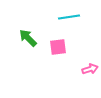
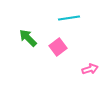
cyan line: moved 1 px down
pink square: rotated 30 degrees counterclockwise
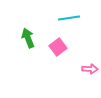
green arrow: rotated 24 degrees clockwise
pink arrow: rotated 21 degrees clockwise
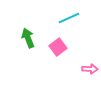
cyan line: rotated 15 degrees counterclockwise
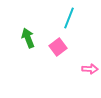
cyan line: rotated 45 degrees counterclockwise
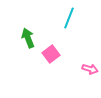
pink square: moved 7 px left, 7 px down
pink arrow: rotated 14 degrees clockwise
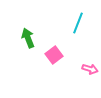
cyan line: moved 9 px right, 5 px down
pink square: moved 3 px right, 1 px down
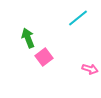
cyan line: moved 5 px up; rotated 30 degrees clockwise
pink square: moved 10 px left, 2 px down
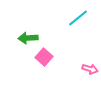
green arrow: rotated 72 degrees counterclockwise
pink square: rotated 12 degrees counterclockwise
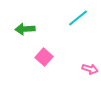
green arrow: moved 3 px left, 9 px up
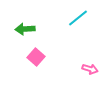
pink square: moved 8 px left
